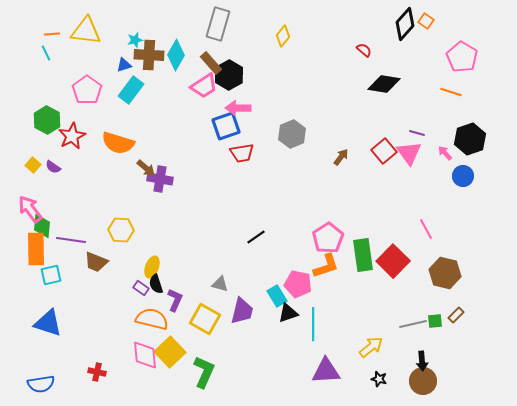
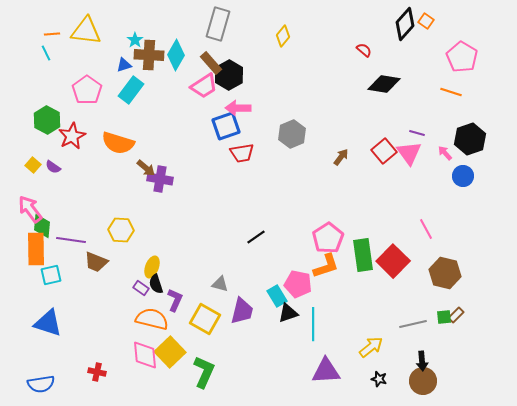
cyan star at (135, 40): rotated 21 degrees counterclockwise
green square at (435, 321): moved 9 px right, 4 px up
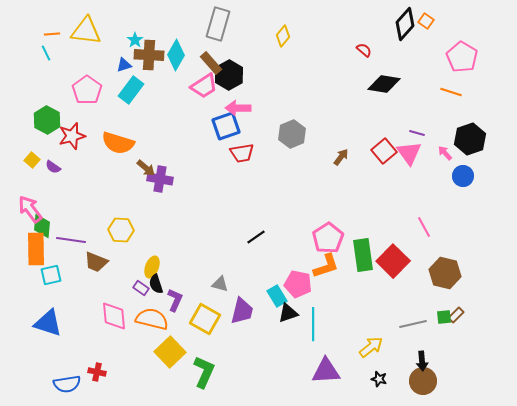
red star at (72, 136): rotated 12 degrees clockwise
yellow square at (33, 165): moved 1 px left, 5 px up
pink line at (426, 229): moved 2 px left, 2 px up
pink diamond at (145, 355): moved 31 px left, 39 px up
blue semicircle at (41, 384): moved 26 px right
